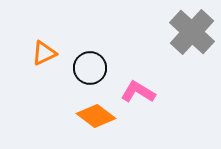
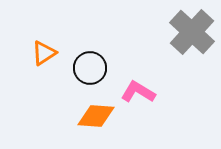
orange triangle: rotated 8 degrees counterclockwise
orange diamond: rotated 33 degrees counterclockwise
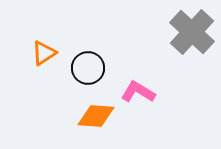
black circle: moved 2 px left
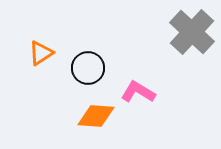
orange triangle: moved 3 px left
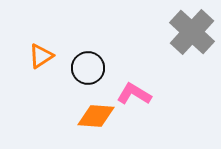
orange triangle: moved 3 px down
pink L-shape: moved 4 px left, 2 px down
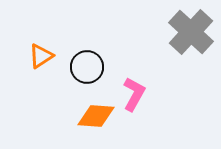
gray cross: moved 1 px left
black circle: moved 1 px left, 1 px up
pink L-shape: rotated 88 degrees clockwise
